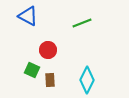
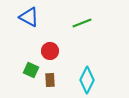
blue triangle: moved 1 px right, 1 px down
red circle: moved 2 px right, 1 px down
green square: moved 1 px left
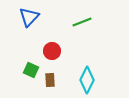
blue triangle: rotated 45 degrees clockwise
green line: moved 1 px up
red circle: moved 2 px right
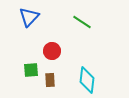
green line: rotated 54 degrees clockwise
green square: rotated 28 degrees counterclockwise
cyan diamond: rotated 20 degrees counterclockwise
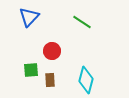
cyan diamond: moved 1 px left; rotated 8 degrees clockwise
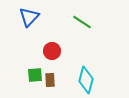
green square: moved 4 px right, 5 px down
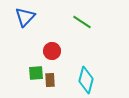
blue triangle: moved 4 px left
green square: moved 1 px right, 2 px up
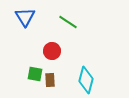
blue triangle: rotated 15 degrees counterclockwise
green line: moved 14 px left
green square: moved 1 px left, 1 px down; rotated 14 degrees clockwise
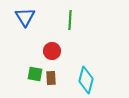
green line: moved 2 px right, 2 px up; rotated 60 degrees clockwise
brown rectangle: moved 1 px right, 2 px up
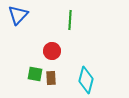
blue triangle: moved 7 px left, 2 px up; rotated 15 degrees clockwise
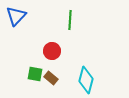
blue triangle: moved 2 px left, 1 px down
brown rectangle: rotated 48 degrees counterclockwise
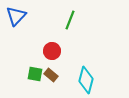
green line: rotated 18 degrees clockwise
brown rectangle: moved 3 px up
